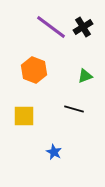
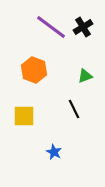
black line: rotated 48 degrees clockwise
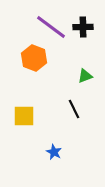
black cross: rotated 30 degrees clockwise
orange hexagon: moved 12 px up
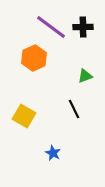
orange hexagon: rotated 15 degrees clockwise
yellow square: rotated 30 degrees clockwise
blue star: moved 1 px left, 1 px down
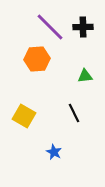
purple line: moved 1 px left; rotated 8 degrees clockwise
orange hexagon: moved 3 px right, 1 px down; rotated 20 degrees clockwise
green triangle: rotated 14 degrees clockwise
black line: moved 4 px down
blue star: moved 1 px right, 1 px up
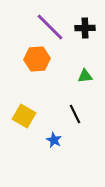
black cross: moved 2 px right, 1 px down
black line: moved 1 px right, 1 px down
blue star: moved 12 px up
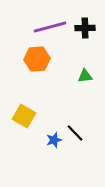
purple line: rotated 60 degrees counterclockwise
black line: moved 19 px down; rotated 18 degrees counterclockwise
blue star: rotated 28 degrees clockwise
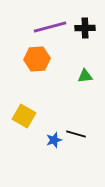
black line: moved 1 px right, 1 px down; rotated 30 degrees counterclockwise
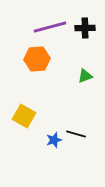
green triangle: rotated 14 degrees counterclockwise
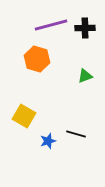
purple line: moved 1 px right, 2 px up
orange hexagon: rotated 20 degrees clockwise
blue star: moved 6 px left, 1 px down
